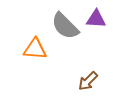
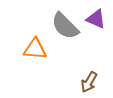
purple triangle: rotated 20 degrees clockwise
brown arrow: moved 1 px right, 1 px down; rotated 15 degrees counterclockwise
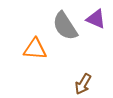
gray semicircle: rotated 12 degrees clockwise
brown arrow: moved 6 px left, 2 px down
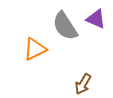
orange triangle: rotated 30 degrees counterclockwise
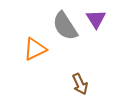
purple triangle: rotated 35 degrees clockwise
brown arrow: moved 3 px left; rotated 55 degrees counterclockwise
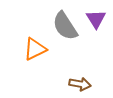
brown arrow: rotated 55 degrees counterclockwise
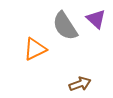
purple triangle: rotated 15 degrees counterclockwise
brown arrow: rotated 30 degrees counterclockwise
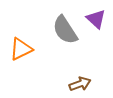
gray semicircle: moved 4 px down
orange triangle: moved 14 px left
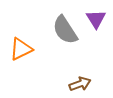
purple triangle: rotated 15 degrees clockwise
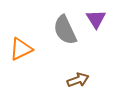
gray semicircle: rotated 8 degrees clockwise
brown arrow: moved 2 px left, 4 px up
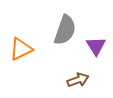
purple triangle: moved 27 px down
gray semicircle: rotated 136 degrees counterclockwise
